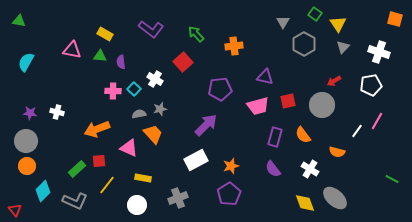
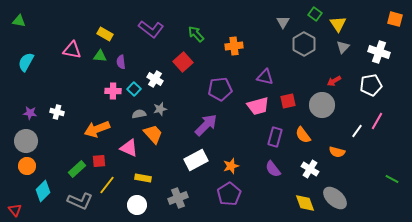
gray L-shape at (75, 201): moved 5 px right
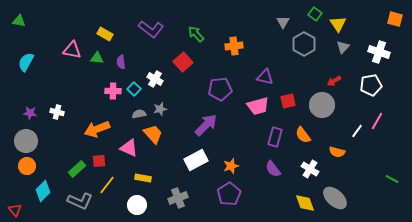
green triangle at (100, 56): moved 3 px left, 2 px down
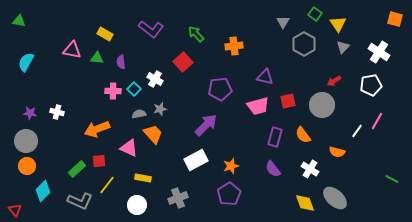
white cross at (379, 52): rotated 15 degrees clockwise
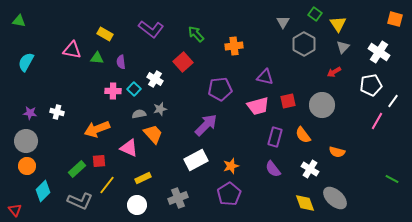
red arrow at (334, 81): moved 9 px up
white line at (357, 131): moved 36 px right, 30 px up
yellow rectangle at (143, 178): rotated 35 degrees counterclockwise
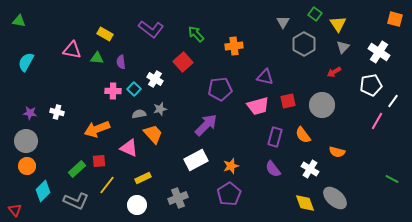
gray L-shape at (80, 201): moved 4 px left
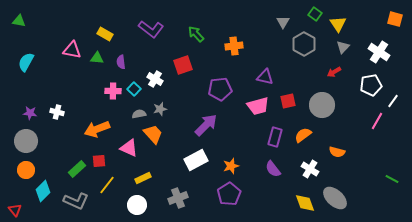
red square at (183, 62): moved 3 px down; rotated 24 degrees clockwise
orange semicircle at (303, 135): rotated 90 degrees clockwise
orange circle at (27, 166): moved 1 px left, 4 px down
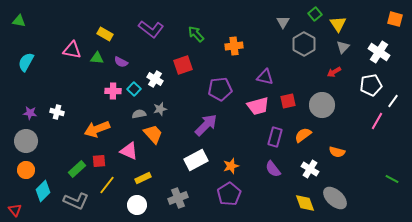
green square at (315, 14): rotated 16 degrees clockwise
purple semicircle at (121, 62): rotated 56 degrees counterclockwise
pink triangle at (129, 148): moved 3 px down
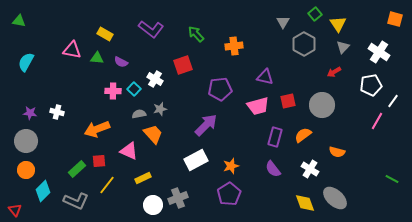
white circle at (137, 205): moved 16 px right
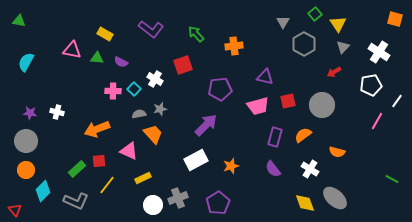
white line at (393, 101): moved 4 px right
purple pentagon at (229, 194): moved 11 px left, 9 px down
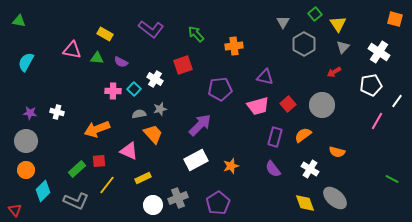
red square at (288, 101): moved 3 px down; rotated 28 degrees counterclockwise
purple arrow at (206, 125): moved 6 px left
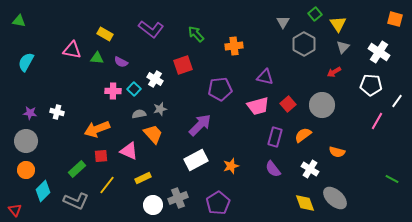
white pentagon at (371, 85): rotated 15 degrees clockwise
red square at (99, 161): moved 2 px right, 5 px up
